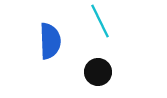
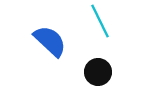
blue semicircle: rotated 45 degrees counterclockwise
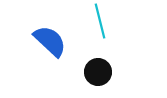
cyan line: rotated 12 degrees clockwise
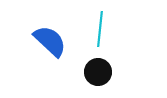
cyan line: moved 8 px down; rotated 20 degrees clockwise
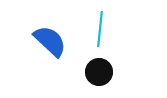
black circle: moved 1 px right
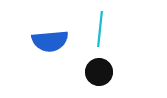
blue semicircle: rotated 132 degrees clockwise
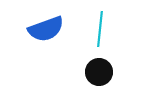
blue semicircle: moved 4 px left, 12 px up; rotated 15 degrees counterclockwise
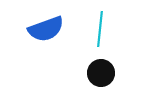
black circle: moved 2 px right, 1 px down
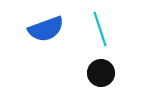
cyan line: rotated 24 degrees counterclockwise
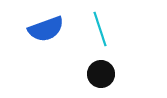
black circle: moved 1 px down
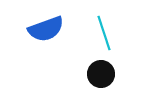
cyan line: moved 4 px right, 4 px down
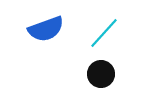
cyan line: rotated 60 degrees clockwise
